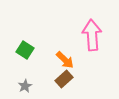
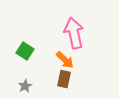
pink arrow: moved 18 px left, 2 px up; rotated 8 degrees counterclockwise
green square: moved 1 px down
brown rectangle: rotated 36 degrees counterclockwise
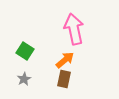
pink arrow: moved 4 px up
orange arrow: rotated 84 degrees counterclockwise
gray star: moved 1 px left, 7 px up
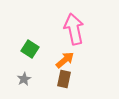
green square: moved 5 px right, 2 px up
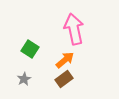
brown rectangle: rotated 42 degrees clockwise
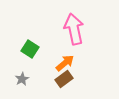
orange arrow: moved 3 px down
gray star: moved 2 px left
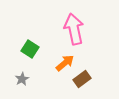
brown rectangle: moved 18 px right
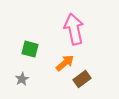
green square: rotated 18 degrees counterclockwise
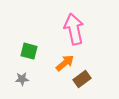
green square: moved 1 px left, 2 px down
gray star: rotated 24 degrees clockwise
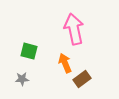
orange arrow: rotated 72 degrees counterclockwise
